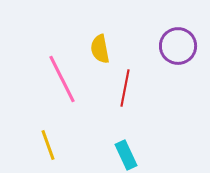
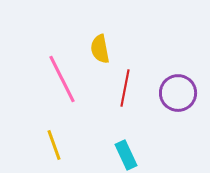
purple circle: moved 47 px down
yellow line: moved 6 px right
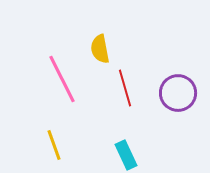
red line: rotated 27 degrees counterclockwise
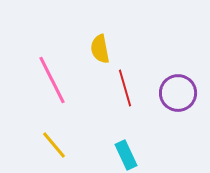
pink line: moved 10 px left, 1 px down
yellow line: rotated 20 degrees counterclockwise
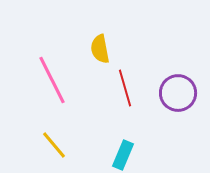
cyan rectangle: moved 3 px left; rotated 48 degrees clockwise
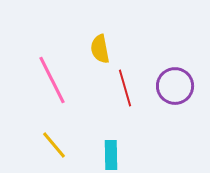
purple circle: moved 3 px left, 7 px up
cyan rectangle: moved 12 px left; rotated 24 degrees counterclockwise
